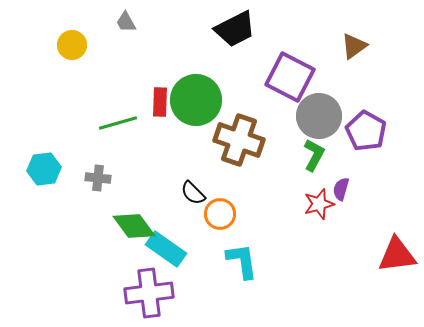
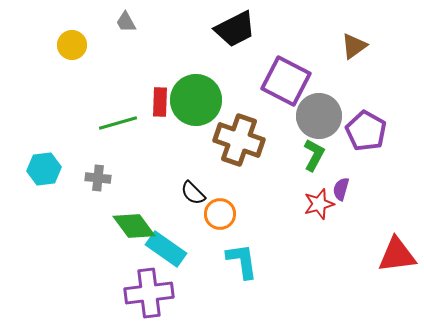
purple square: moved 4 px left, 4 px down
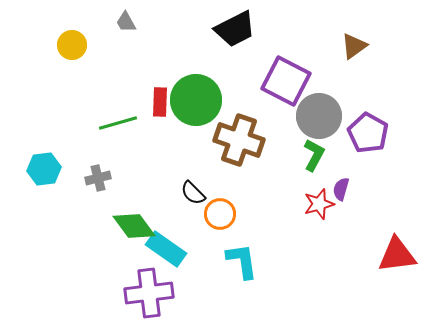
purple pentagon: moved 2 px right, 2 px down
gray cross: rotated 20 degrees counterclockwise
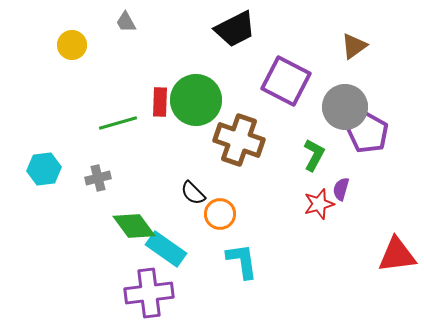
gray circle: moved 26 px right, 9 px up
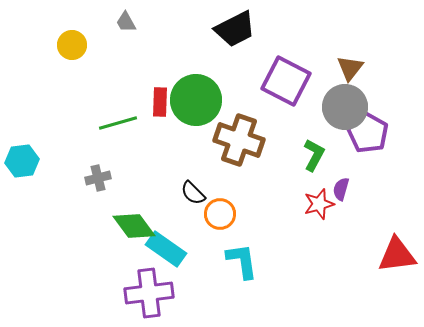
brown triangle: moved 4 px left, 22 px down; rotated 16 degrees counterclockwise
cyan hexagon: moved 22 px left, 8 px up
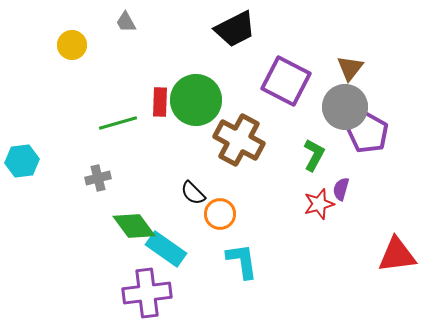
brown cross: rotated 9 degrees clockwise
purple cross: moved 2 px left
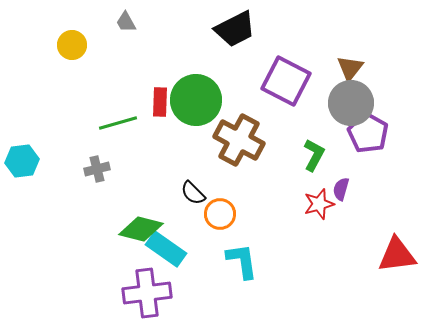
gray circle: moved 6 px right, 4 px up
gray cross: moved 1 px left, 9 px up
green diamond: moved 7 px right, 3 px down; rotated 39 degrees counterclockwise
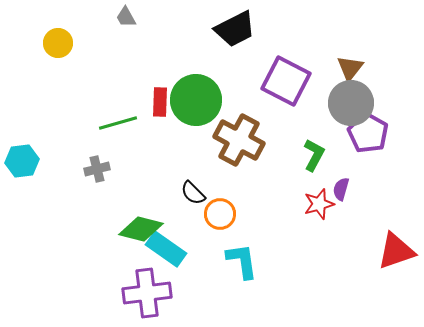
gray trapezoid: moved 5 px up
yellow circle: moved 14 px left, 2 px up
red triangle: moved 1 px left, 4 px up; rotated 12 degrees counterclockwise
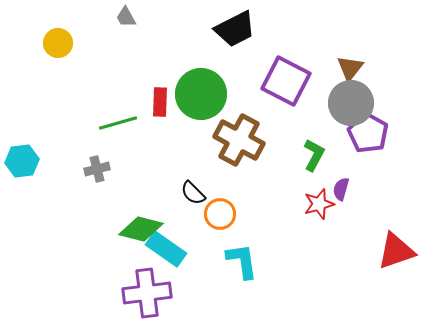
green circle: moved 5 px right, 6 px up
